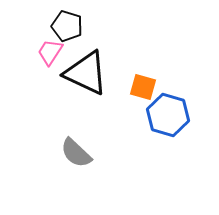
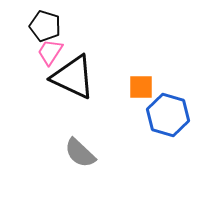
black pentagon: moved 22 px left
black triangle: moved 13 px left, 4 px down
orange square: moved 2 px left; rotated 16 degrees counterclockwise
gray semicircle: moved 4 px right
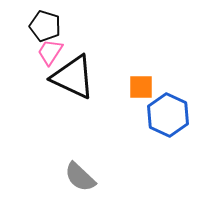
blue hexagon: rotated 9 degrees clockwise
gray semicircle: moved 24 px down
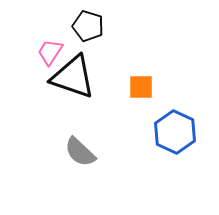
black pentagon: moved 43 px right
black triangle: rotated 6 degrees counterclockwise
blue hexagon: moved 7 px right, 17 px down
gray semicircle: moved 25 px up
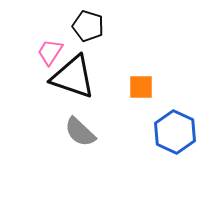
gray semicircle: moved 20 px up
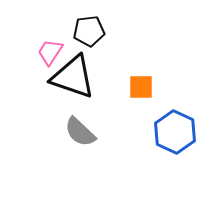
black pentagon: moved 1 px right, 5 px down; rotated 24 degrees counterclockwise
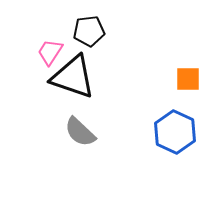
orange square: moved 47 px right, 8 px up
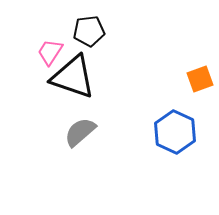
orange square: moved 12 px right; rotated 20 degrees counterclockwise
gray semicircle: rotated 96 degrees clockwise
